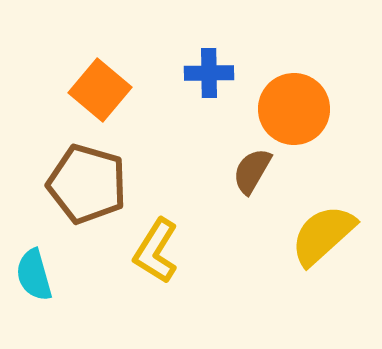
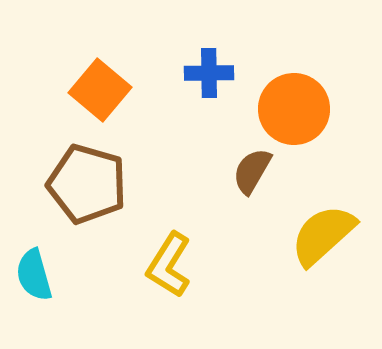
yellow L-shape: moved 13 px right, 14 px down
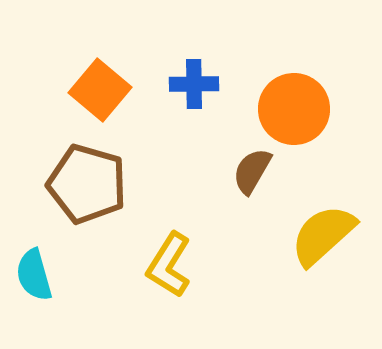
blue cross: moved 15 px left, 11 px down
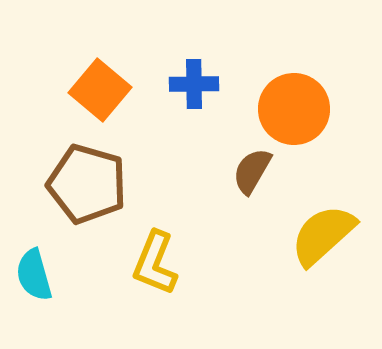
yellow L-shape: moved 14 px left, 2 px up; rotated 10 degrees counterclockwise
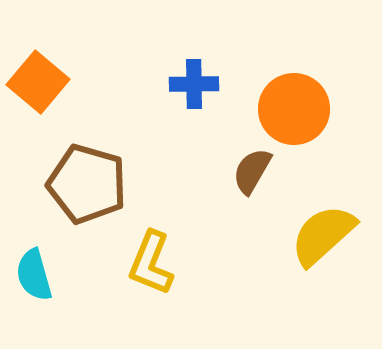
orange square: moved 62 px left, 8 px up
yellow L-shape: moved 4 px left
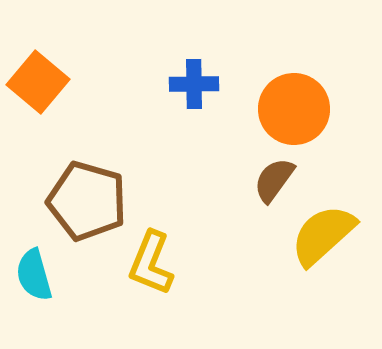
brown semicircle: moved 22 px right, 9 px down; rotated 6 degrees clockwise
brown pentagon: moved 17 px down
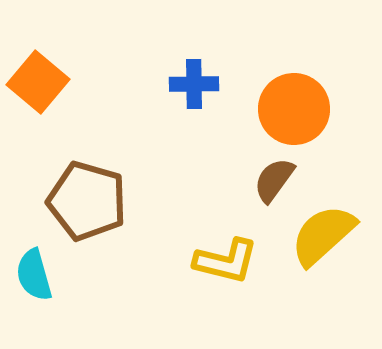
yellow L-shape: moved 75 px right, 2 px up; rotated 98 degrees counterclockwise
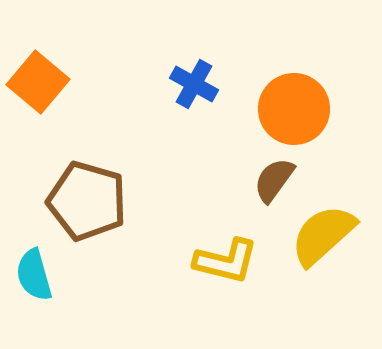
blue cross: rotated 30 degrees clockwise
